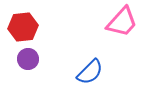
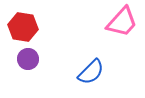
red hexagon: rotated 16 degrees clockwise
blue semicircle: moved 1 px right
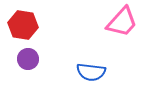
red hexagon: moved 2 px up
blue semicircle: rotated 52 degrees clockwise
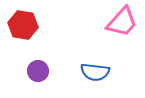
purple circle: moved 10 px right, 12 px down
blue semicircle: moved 4 px right
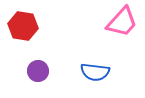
red hexagon: moved 1 px down
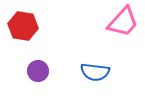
pink trapezoid: moved 1 px right
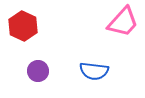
red hexagon: rotated 16 degrees clockwise
blue semicircle: moved 1 px left, 1 px up
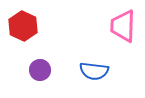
pink trapezoid: moved 4 px down; rotated 140 degrees clockwise
purple circle: moved 2 px right, 1 px up
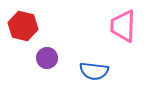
red hexagon: rotated 12 degrees counterclockwise
purple circle: moved 7 px right, 12 px up
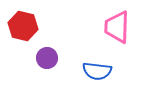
pink trapezoid: moved 6 px left, 1 px down
blue semicircle: moved 3 px right
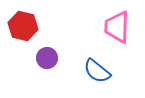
blue semicircle: rotated 32 degrees clockwise
